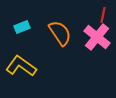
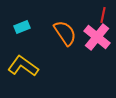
orange semicircle: moved 5 px right
yellow L-shape: moved 2 px right
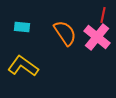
cyan rectangle: rotated 28 degrees clockwise
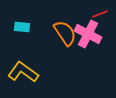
red line: moved 3 px left, 1 px up; rotated 56 degrees clockwise
pink cross: moved 9 px left, 3 px up; rotated 12 degrees counterclockwise
yellow L-shape: moved 6 px down
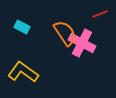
cyan rectangle: rotated 21 degrees clockwise
pink cross: moved 6 px left, 9 px down
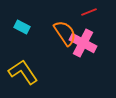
red line: moved 11 px left, 2 px up
pink cross: moved 1 px right
yellow L-shape: rotated 20 degrees clockwise
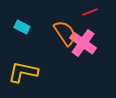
red line: moved 1 px right
pink cross: rotated 8 degrees clockwise
yellow L-shape: rotated 44 degrees counterclockwise
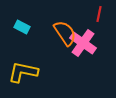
red line: moved 9 px right, 2 px down; rotated 56 degrees counterclockwise
